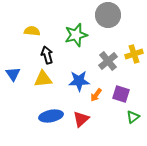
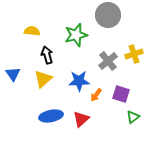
yellow triangle: rotated 36 degrees counterclockwise
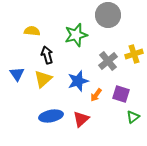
blue triangle: moved 4 px right
blue star: moved 1 px left; rotated 15 degrees counterclockwise
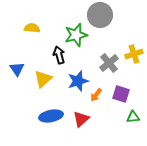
gray circle: moved 8 px left
yellow semicircle: moved 3 px up
black arrow: moved 12 px right
gray cross: moved 1 px right, 2 px down
blue triangle: moved 5 px up
green triangle: rotated 32 degrees clockwise
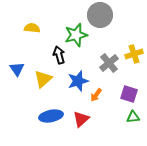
purple square: moved 8 px right
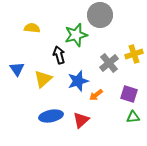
orange arrow: rotated 16 degrees clockwise
red triangle: moved 1 px down
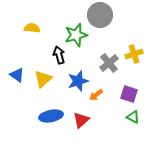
blue triangle: moved 6 px down; rotated 21 degrees counterclockwise
green triangle: rotated 32 degrees clockwise
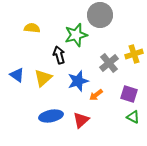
yellow triangle: moved 1 px up
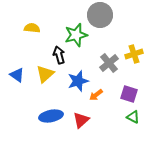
yellow triangle: moved 2 px right, 4 px up
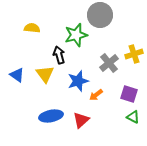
yellow triangle: rotated 24 degrees counterclockwise
